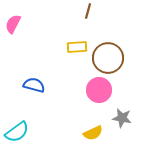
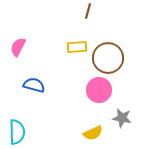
pink semicircle: moved 5 px right, 23 px down
cyan semicircle: rotated 55 degrees counterclockwise
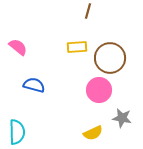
pink semicircle: rotated 102 degrees clockwise
brown circle: moved 2 px right
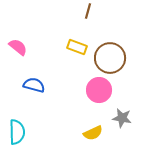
yellow rectangle: rotated 24 degrees clockwise
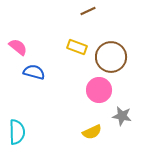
brown line: rotated 49 degrees clockwise
brown circle: moved 1 px right, 1 px up
blue semicircle: moved 13 px up
gray star: moved 2 px up
yellow semicircle: moved 1 px left, 1 px up
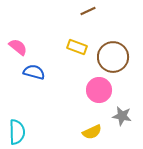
brown circle: moved 2 px right
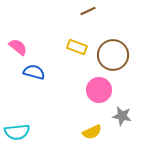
brown circle: moved 2 px up
cyan semicircle: rotated 85 degrees clockwise
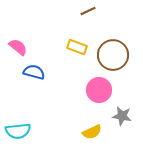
cyan semicircle: moved 1 px right, 1 px up
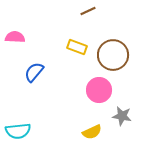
pink semicircle: moved 3 px left, 10 px up; rotated 36 degrees counterclockwise
blue semicircle: rotated 65 degrees counterclockwise
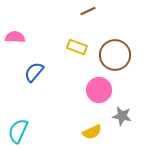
brown circle: moved 2 px right
cyan semicircle: rotated 120 degrees clockwise
